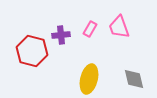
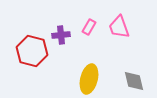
pink rectangle: moved 1 px left, 2 px up
gray diamond: moved 2 px down
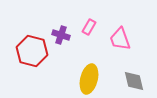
pink trapezoid: moved 1 px right, 12 px down
purple cross: rotated 24 degrees clockwise
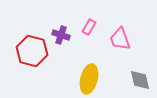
gray diamond: moved 6 px right, 1 px up
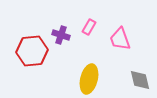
red hexagon: rotated 20 degrees counterclockwise
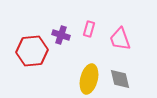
pink rectangle: moved 2 px down; rotated 14 degrees counterclockwise
gray diamond: moved 20 px left, 1 px up
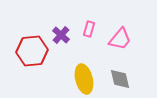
purple cross: rotated 24 degrees clockwise
pink trapezoid: rotated 120 degrees counterclockwise
yellow ellipse: moved 5 px left; rotated 28 degrees counterclockwise
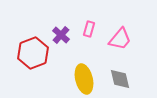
red hexagon: moved 1 px right, 2 px down; rotated 16 degrees counterclockwise
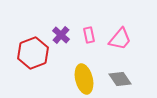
pink rectangle: moved 6 px down; rotated 28 degrees counterclockwise
gray diamond: rotated 20 degrees counterclockwise
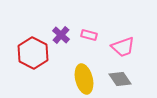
pink rectangle: rotated 63 degrees counterclockwise
pink trapezoid: moved 3 px right, 8 px down; rotated 30 degrees clockwise
red hexagon: rotated 12 degrees counterclockwise
